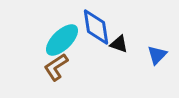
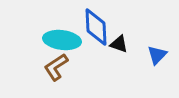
blue diamond: rotated 6 degrees clockwise
cyan ellipse: rotated 51 degrees clockwise
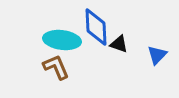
brown L-shape: rotated 100 degrees clockwise
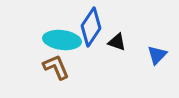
blue diamond: moved 5 px left; rotated 36 degrees clockwise
black triangle: moved 2 px left, 2 px up
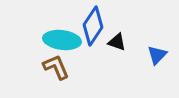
blue diamond: moved 2 px right, 1 px up
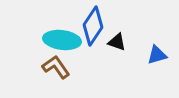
blue triangle: rotated 30 degrees clockwise
brown L-shape: rotated 12 degrees counterclockwise
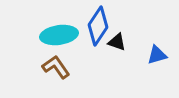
blue diamond: moved 5 px right
cyan ellipse: moved 3 px left, 5 px up; rotated 15 degrees counterclockwise
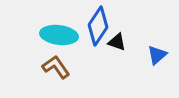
cyan ellipse: rotated 15 degrees clockwise
blue triangle: rotated 25 degrees counterclockwise
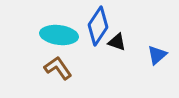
brown L-shape: moved 2 px right, 1 px down
